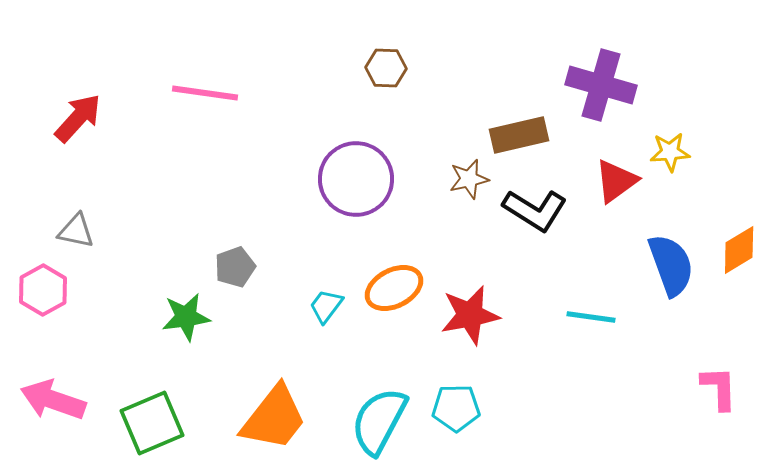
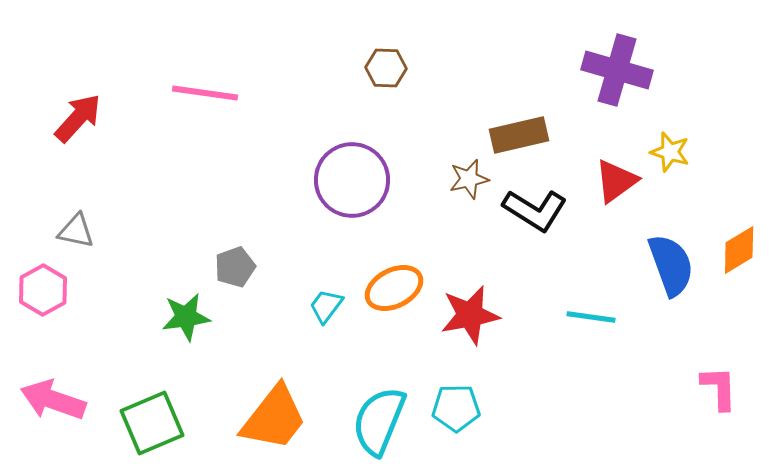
purple cross: moved 16 px right, 15 px up
yellow star: rotated 21 degrees clockwise
purple circle: moved 4 px left, 1 px down
cyan semicircle: rotated 6 degrees counterclockwise
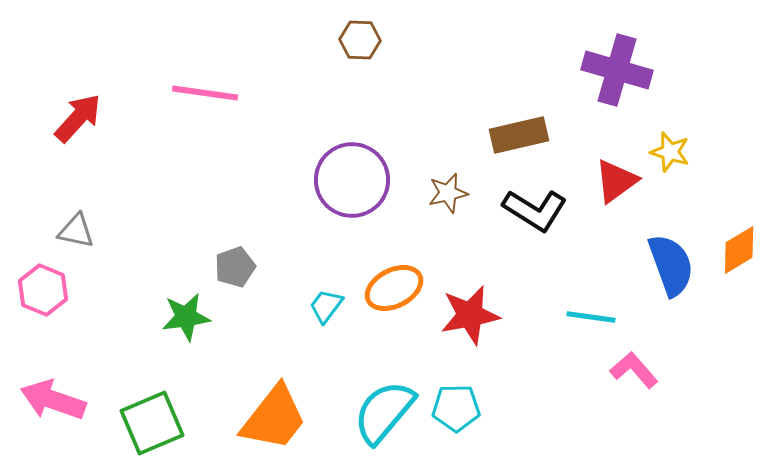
brown hexagon: moved 26 px left, 28 px up
brown star: moved 21 px left, 14 px down
pink hexagon: rotated 9 degrees counterclockwise
pink L-shape: moved 85 px left, 18 px up; rotated 39 degrees counterclockwise
cyan semicircle: moved 5 px right, 9 px up; rotated 18 degrees clockwise
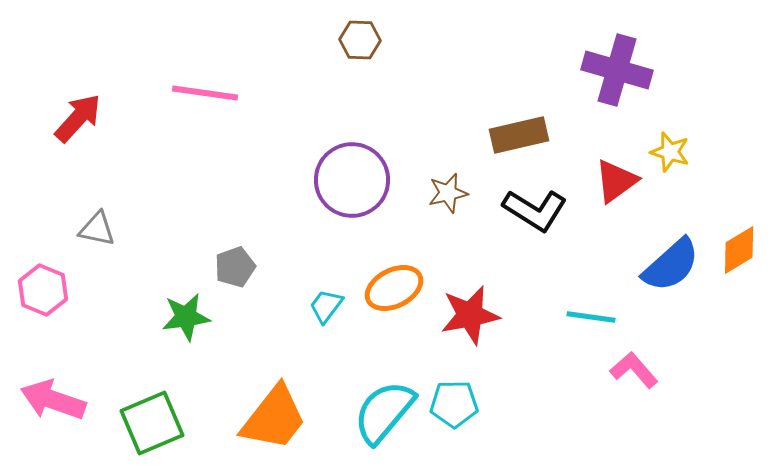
gray triangle: moved 21 px right, 2 px up
blue semicircle: rotated 68 degrees clockwise
cyan pentagon: moved 2 px left, 4 px up
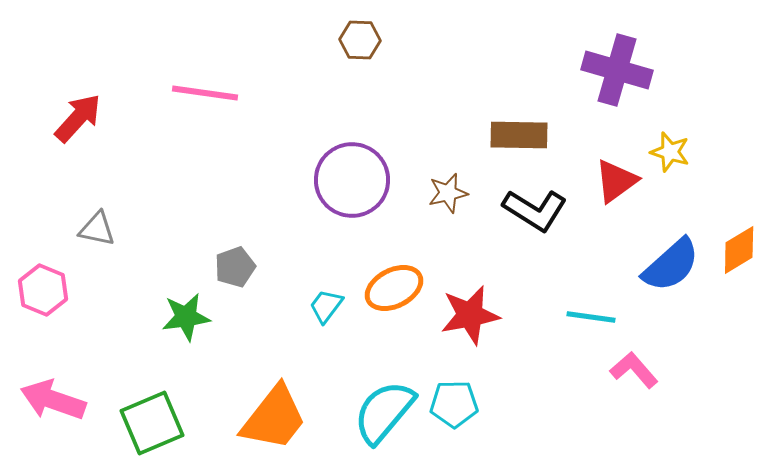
brown rectangle: rotated 14 degrees clockwise
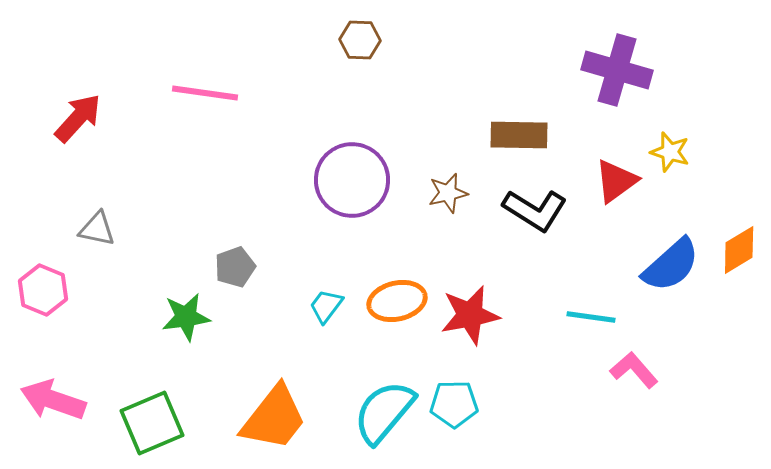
orange ellipse: moved 3 px right, 13 px down; rotated 14 degrees clockwise
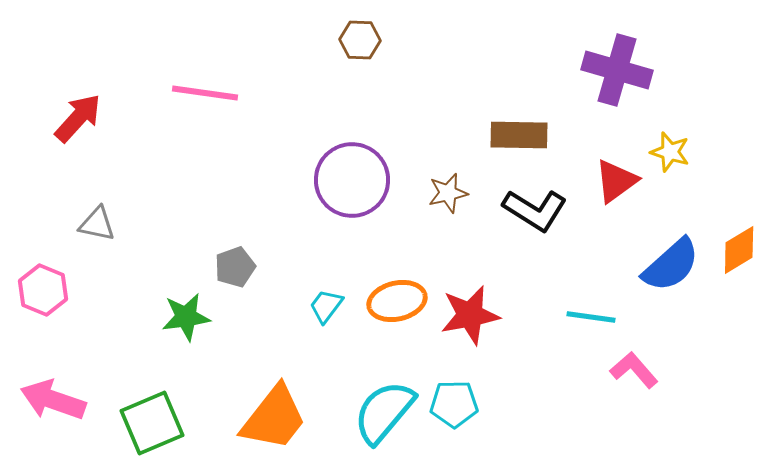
gray triangle: moved 5 px up
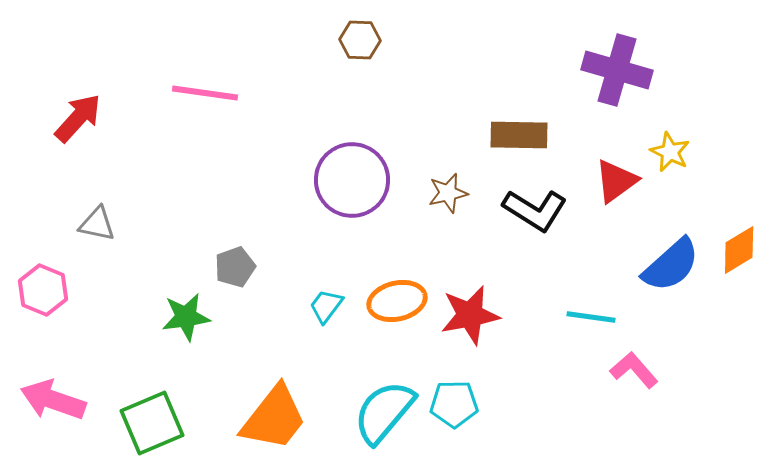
yellow star: rotated 9 degrees clockwise
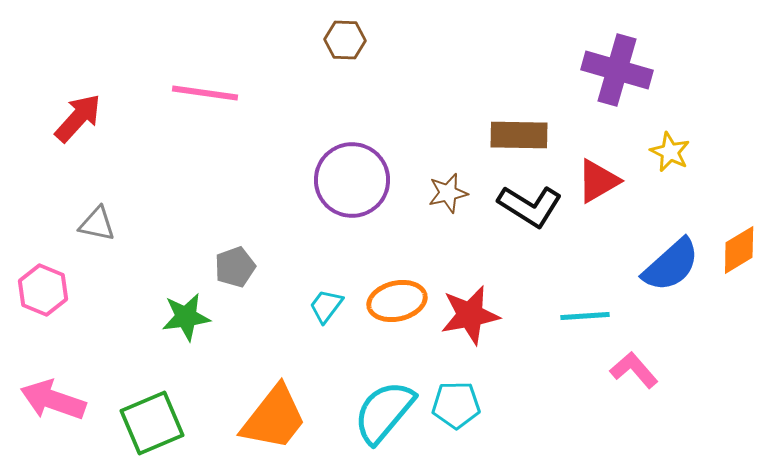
brown hexagon: moved 15 px left
red triangle: moved 18 px left; rotated 6 degrees clockwise
black L-shape: moved 5 px left, 4 px up
cyan line: moved 6 px left, 1 px up; rotated 12 degrees counterclockwise
cyan pentagon: moved 2 px right, 1 px down
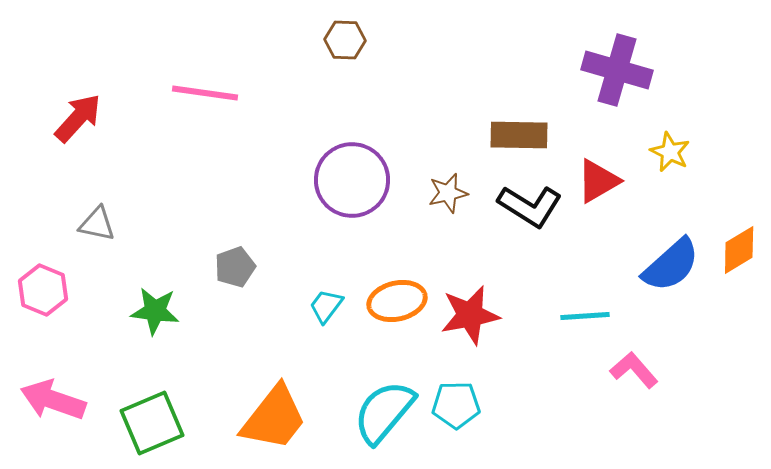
green star: moved 31 px left, 6 px up; rotated 15 degrees clockwise
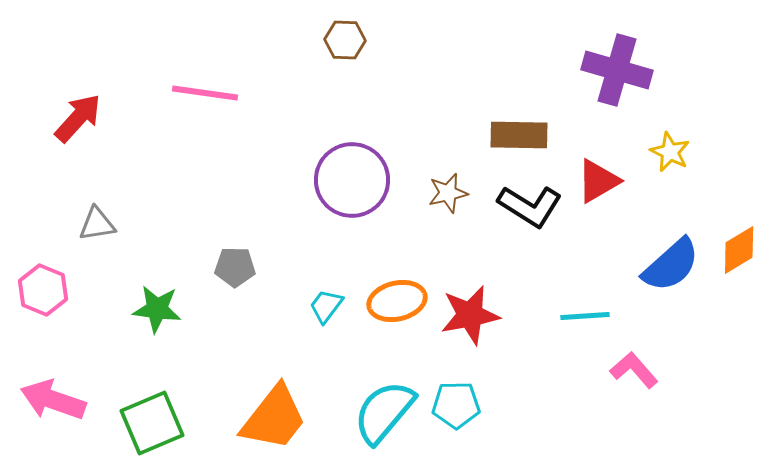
gray triangle: rotated 21 degrees counterclockwise
gray pentagon: rotated 21 degrees clockwise
green star: moved 2 px right, 2 px up
